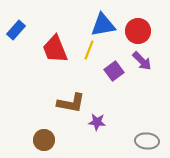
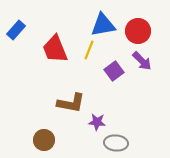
gray ellipse: moved 31 px left, 2 px down
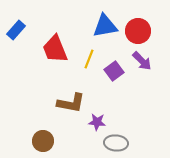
blue triangle: moved 2 px right, 1 px down
yellow line: moved 9 px down
brown circle: moved 1 px left, 1 px down
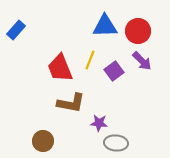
blue triangle: rotated 8 degrees clockwise
red trapezoid: moved 5 px right, 19 px down
yellow line: moved 1 px right, 1 px down
purple star: moved 2 px right, 1 px down
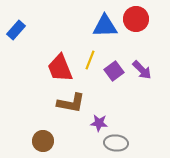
red circle: moved 2 px left, 12 px up
purple arrow: moved 9 px down
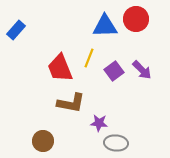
yellow line: moved 1 px left, 2 px up
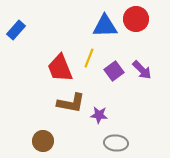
purple star: moved 8 px up
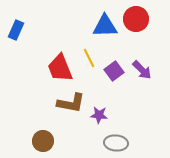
blue rectangle: rotated 18 degrees counterclockwise
yellow line: rotated 48 degrees counterclockwise
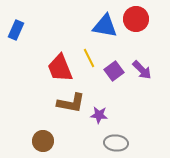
blue triangle: rotated 12 degrees clockwise
